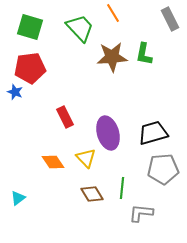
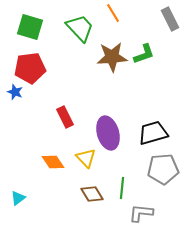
green L-shape: rotated 120 degrees counterclockwise
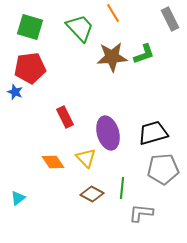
brown diamond: rotated 30 degrees counterclockwise
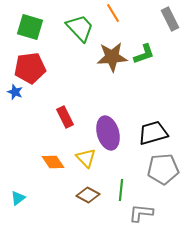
green line: moved 1 px left, 2 px down
brown diamond: moved 4 px left, 1 px down
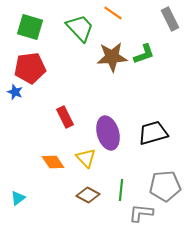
orange line: rotated 24 degrees counterclockwise
gray pentagon: moved 2 px right, 17 px down
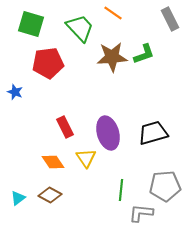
green square: moved 1 px right, 3 px up
red pentagon: moved 18 px right, 5 px up
red rectangle: moved 10 px down
yellow triangle: rotated 10 degrees clockwise
brown diamond: moved 38 px left
